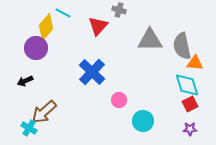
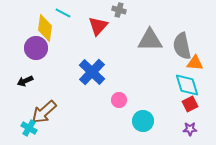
yellow diamond: moved 1 px left, 1 px down; rotated 32 degrees counterclockwise
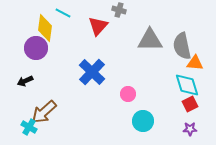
pink circle: moved 9 px right, 6 px up
cyan cross: moved 1 px up
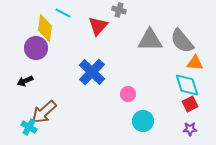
gray semicircle: moved 5 px up; rotated 28 degrees counterclockwise
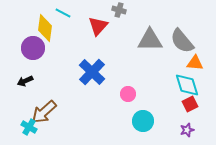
purple circle: moved 3 px left
purple star: moved 3 px left, 1 px down; rotated 16 degrees counterclockwise
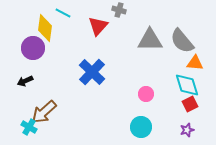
pink circle: moved 18 px right
cyan circle: moved 2 px left, 6 px down
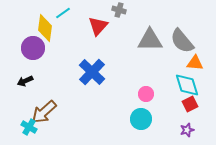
cyan line: rotated 63 degrees counterclockwise
cyan circle: moved 8 px up
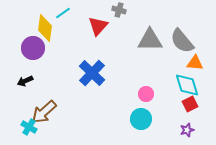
blue cross: moved 1 px down
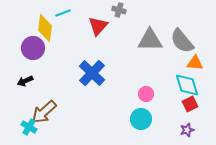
cyan line: rotated 14 degrees clockwise
